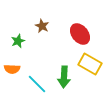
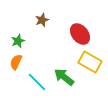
brown star: moved 6 px up; rotated 24 degrees clockwise
yellow rectangle: moved 2 px up
orange semicircle: moved 4 px right, 7 px up; rotated 112 degrees clockwise
green arrow: rotated 125 degrees clockwise
cyan line: moved 2 px up
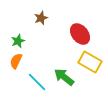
brown star: moved 1 px left, 2 px up
orange semicircle: moved 1 px up
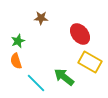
brown star: rotated 24 degrees clockwise
orange semicircle: rotated 42 degrees counterclockwise
cyan line: moved 1 px left, 1 px down
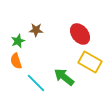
brown star: moved 5 px left, 12 px down
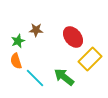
red ellipse: moved 7 px left, 3 px down
yellow rectangle: moved 3 px up; rotated 75 degrees counterclockwise
cyan line: moved 1 px left, 5 px up
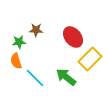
green star: moved 1 px right, 1 px down; rotated 16 degrees clockwise
green arrow: moved 2 px right
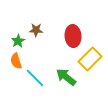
red ellipse: moved 1 px up; rotated 35 degrees clockwise
green star: moved 1 px left, 1 px up; rotated 24 degrees counterclockwise
